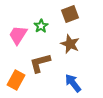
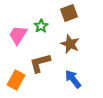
brown square: moved 1 px left, 1 px up
blue arrow: moved 4 px up
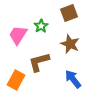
brown L-shape: moved 1 px left, 1 px up
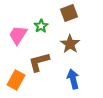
brown star: rotated 12 degrees clockwise
blue arrow: rotated 24 degrees clockwise
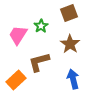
orange rectangle: rotated 18 degrees clockwise
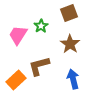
brown L-shape: moved 4 px down
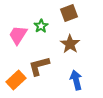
blue arrow: moved 3 px right, 1 px down
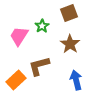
green star: moved 1 px right
pink trapezoid: moved 1 px right, 1 px down
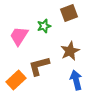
green star: moved 2 px right; rotated 16 degrees clockwise
brown star: moved 7 px down; rotated 12 degrees clockwise
